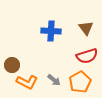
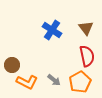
blue cross: moved 1 px right, 1 px up; rotated 30 degrees clockwise
red semicircle: rotated 85 degrees counterclockwise
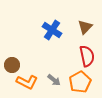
brown triangle: moved 1 px left, 1 px up; rotated 21 degrees clockwise
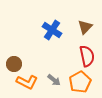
brown circle: moved 2 px right, 1 px up
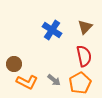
red semicircle: moved 3 px left
orange pentagon: moved 1 px down
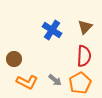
red semicircle: rotated 15 degrees clockwise
brown circle: moved 5 px up
gray arrow: moved 1 px right
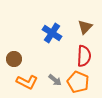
blue cross: moved 3 px down
orange pentagon: moved 2 px left, 1 px up; rotated 20 degrees counterclockwise
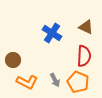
brown triangle: moved 1 px right; rotated 49 degrees counterclockwise
brown circle: moved 1 px left, 1 px down
gray arrow: rotated 24 degrees clockwise
